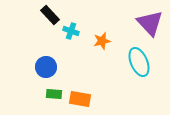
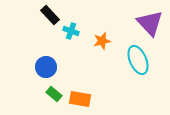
cyan ellipse: moved 1 px left, 2 px up
green rectangle: rotated 35 degrees clockwise
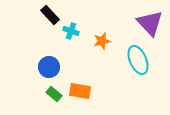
blue circle: moved 3 px right
orange rectangle: moved 8 px up
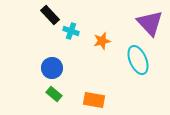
blue circle: moved 3 px right, 1 px down
orange rectangle: moved 14 px right, 9 px down
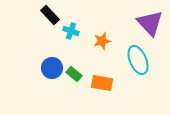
green rectangle: moved 20 px right, 20 px up
orange rectangle: moved 8 px right, 17 px up
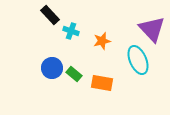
purple triangle: moved 2 px right, 6 px down
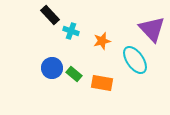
cyan ellipse: moved 3 px left; rotated 12 degrees counterclockwise
